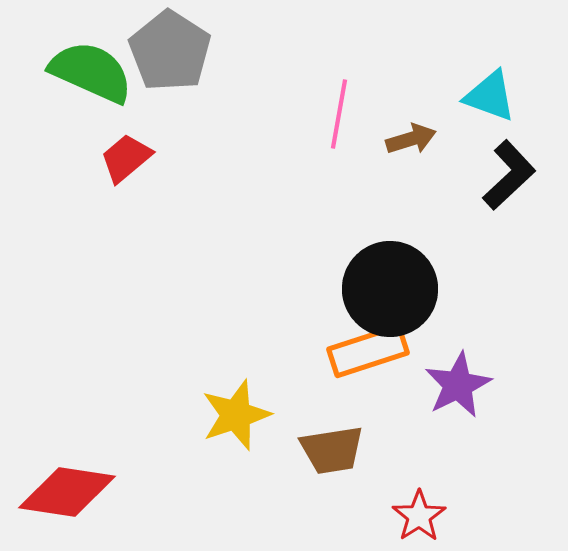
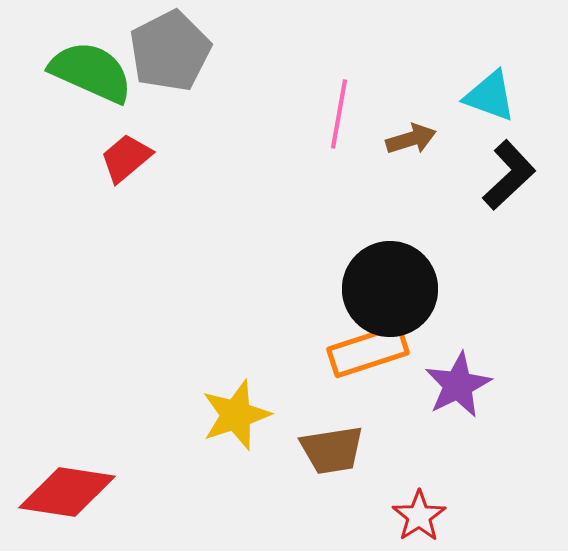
gray pentagon: rotated 12 degrees clockwise
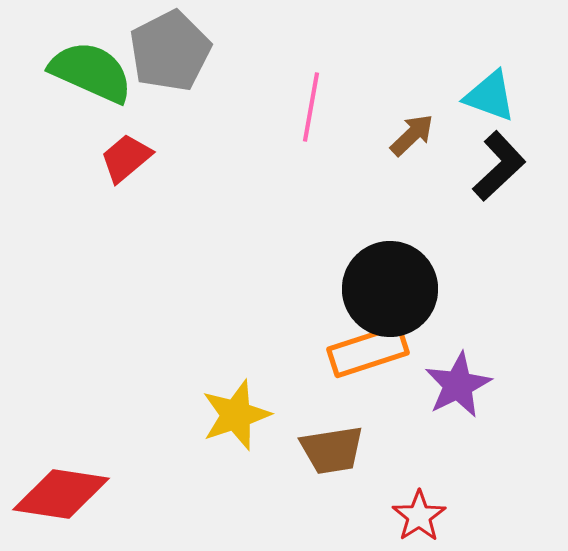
pink line: moved 28 px left, 7 px up
brown arrow: moved 1 px right, 4 px up; rotated 27 degrees counterclockwise
black L-shape: moved 10 px left, 9 px up
red diamond: moved 6 px left, 2 px down
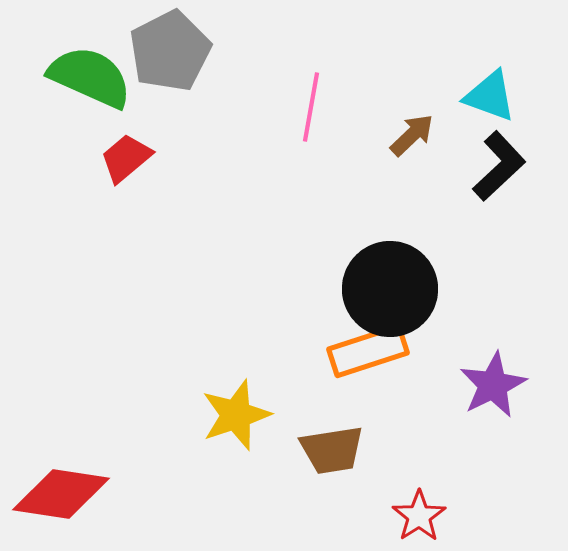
green semicircle: moved 1 px left, 5 px down
purple star: moved 35 px right
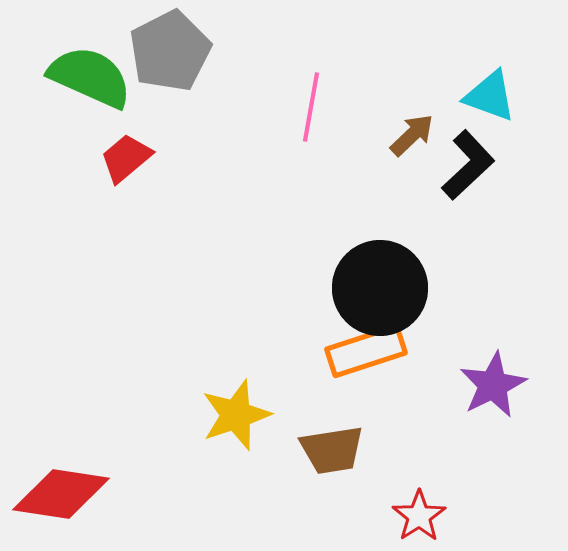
black L-shape: moved 31 px left, 1 px up
black circle: moved 10 px left, 1 px up
orange rectangle: moved 2 px left
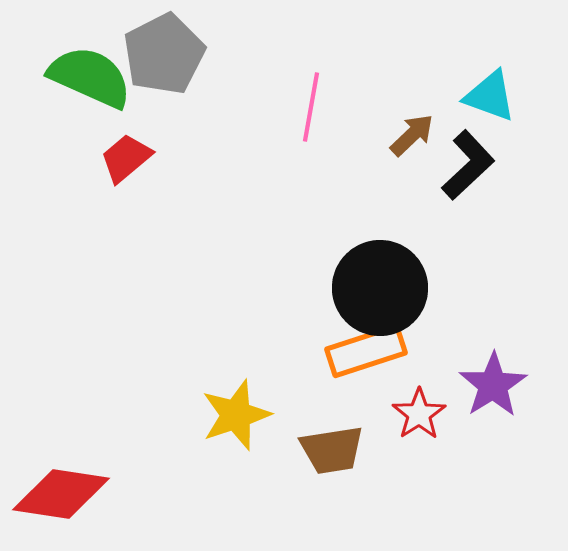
gray pentagon: moved 6 px left, 3 px down
purple star: rotated 6 degrees counterclockwise
red star: moved 102 px up
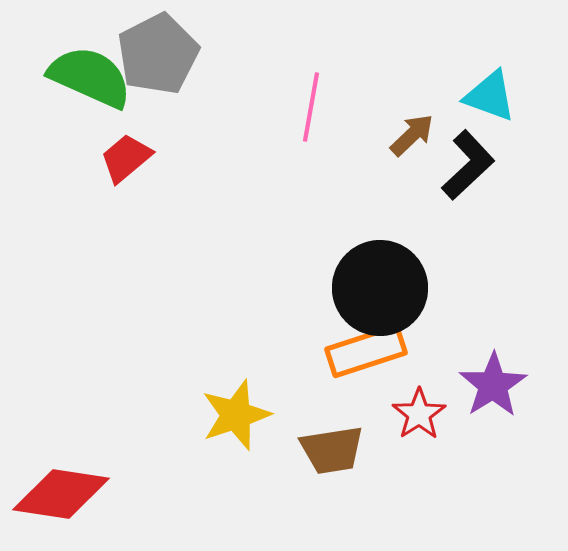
gray pentagon: moved 6 px left
